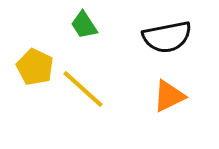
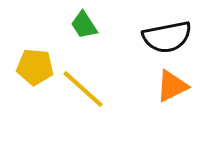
yellow pentagon: rotated 21 degrees counterclockwise
orange triangle: moved 3 px right, 10 px up
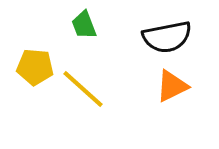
green trapezoid: rotated 12 degrees clockwise
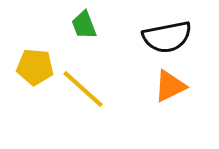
orange triangle: moved 2 px left
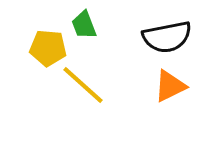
yellow pentagon: moved 13 px right, 19 px up
yellow line: moved 4 px up
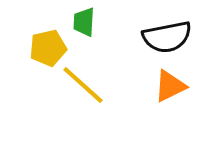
green trapezoid: moved 3 px up; rotated 24 degrees clockwise
yellow pentagon: rotated 18 degrees counterclockwise
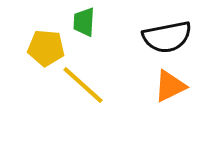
yellow pentagon: moved 2 px left; rotated 18 degrees clockwise
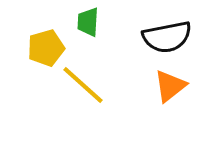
green trapezoid: moved 4 px right
yellow pentagon: rotated 21 degrees counterclockwise
orange triangle: rotated 12 degrees counterclockwise
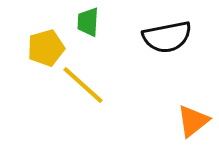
orange triangle: moved 23 px right, 35 px down
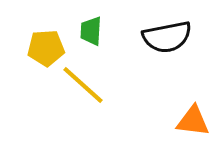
green trapezoid: moved 3 px right, 9 px down
yellow pentagon: rotated 12 degrees clockwise
orange triangle: rotated 45 degrees clockwise
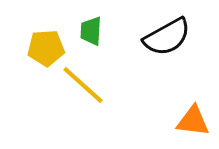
black semicircle: rotated 18 degrees counterclockwise
